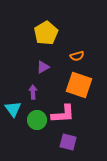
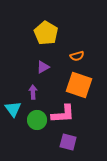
yellow pentagon: rotated 10 degrees counterclockwise
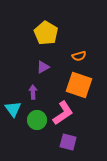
orange semicircle: moved 2 px right
pink L-shape: moved 1 px up; rotated 30 degrees counterclockwise
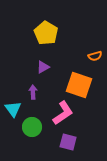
orange semicircle: moved 16 px right
green circle: moved 5 px left, 7 px down
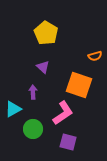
purple triangle: rotated 48 degrees counterclockwise
cyan triangle: rotated 36 degrees clockwise
green circle: moved 1 px right, 2 px down
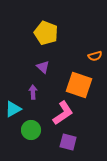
yellow pentagon: rotated 10 degrees counterclockwise
green circle: moved 2 px left, 1 px down
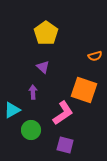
yellow pentagon: rotated 15 degrees clockwise
orange square: moved 5 px right, 5 px down
cyan triangle: moved 1 px left, 1 px down
purple square: moved 3 px left, 3 px down
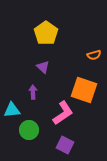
orange semicircle: moved 1 px left, 1 px up
cyan triangle: rotated 24 degrees clockwise
green circle: moved 2 px left
purple square: rotated 12 degrees clockwise
